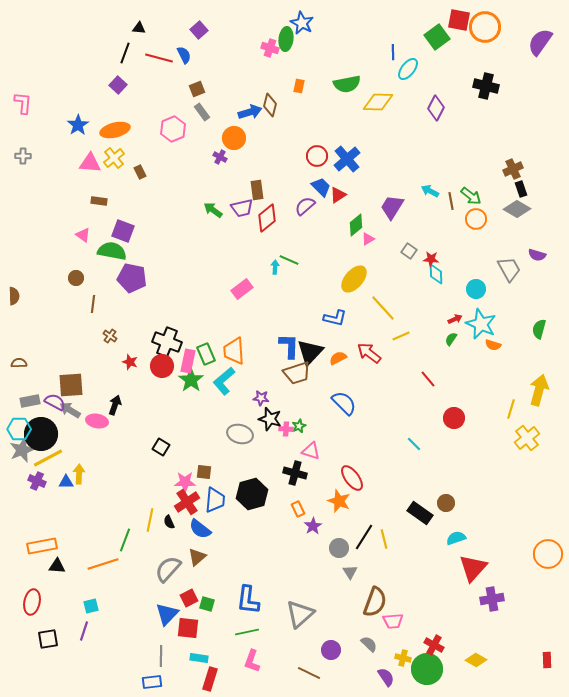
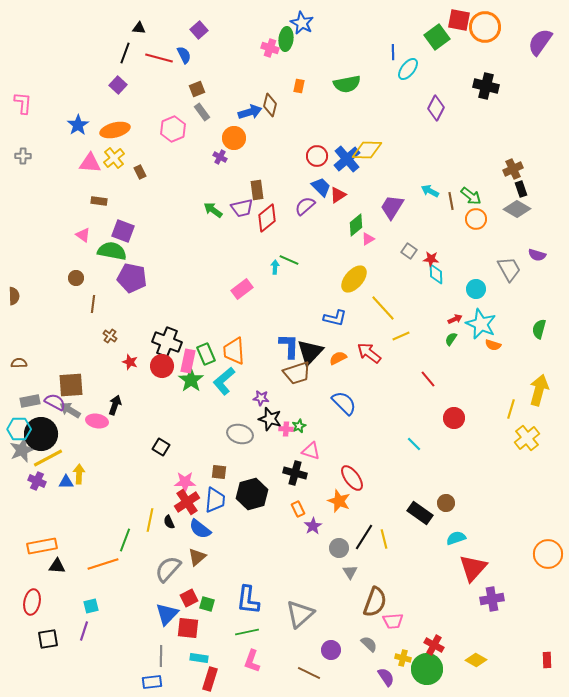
yellow diamond at (378, 102): moved 11 px left, 48 px down
brown square at (204, 472): moved 15 px right
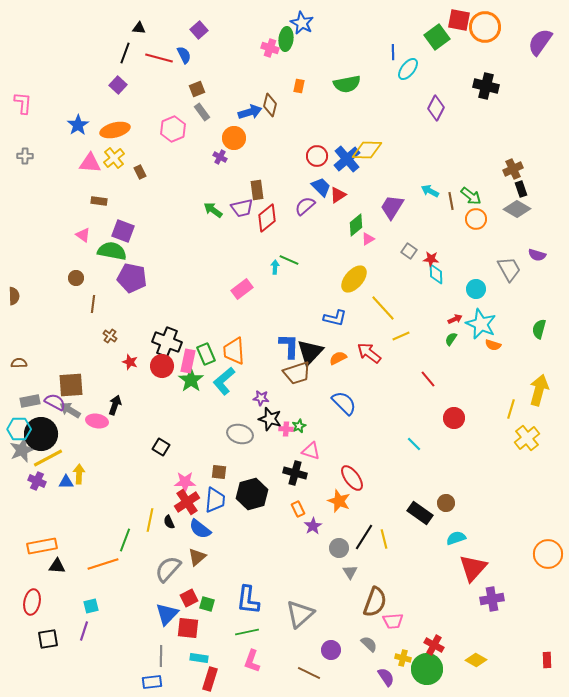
gray cross at (23, 156): moved 2 px right
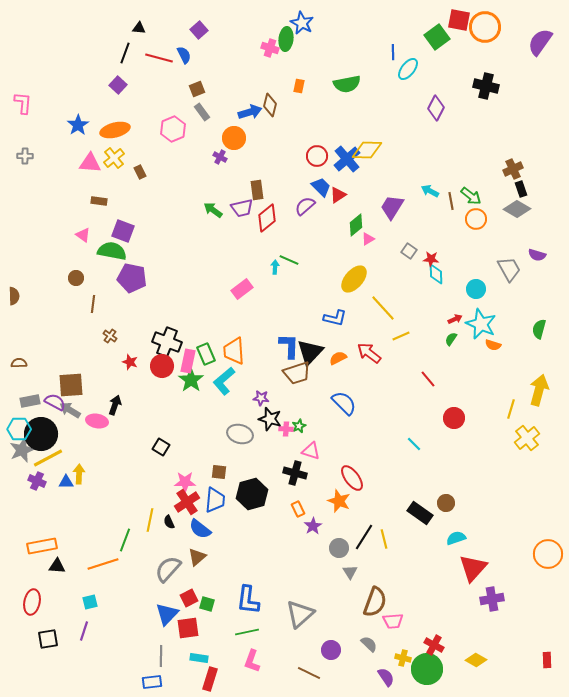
cyan square at (91, 606): moved 1 px left, 4 px up
red square at (188, 628): rotated 15 degrees counterclockwise
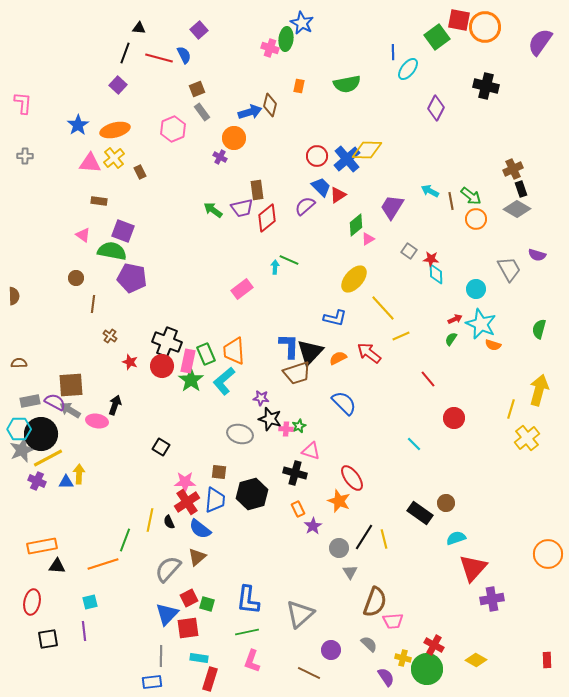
purple line at (84, 631): rotated 24 degrees counterclockwise
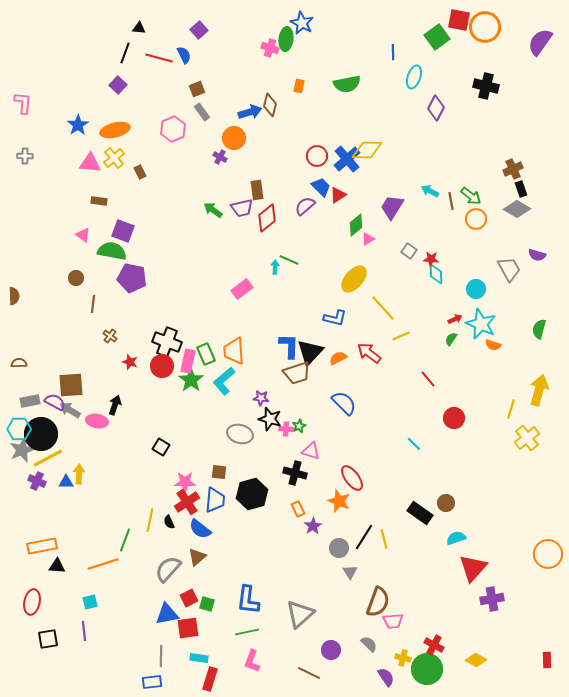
cyan ellipse at (408, 69): moved 6 px right, 8 px down; rotated 20 degrees counterclockwise
brown semicircle at (375, 602): moved 3 px right
blue triangle at (167, 614): rotated 35 degrees clockwise
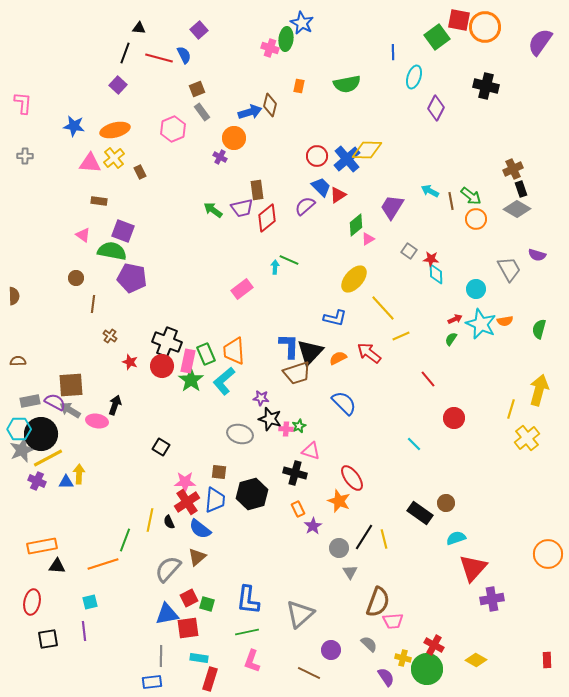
blue star at (78, 125): moved 4 px left, 1 px down; rotated 30 degrees counterclockwise
orange semicircle at (493, 345): moved 12 px right, 24 px up; rotated 28 degrees counterclockwise
brown semicircle at (19, 363): moved 1 px left, 2 px up
